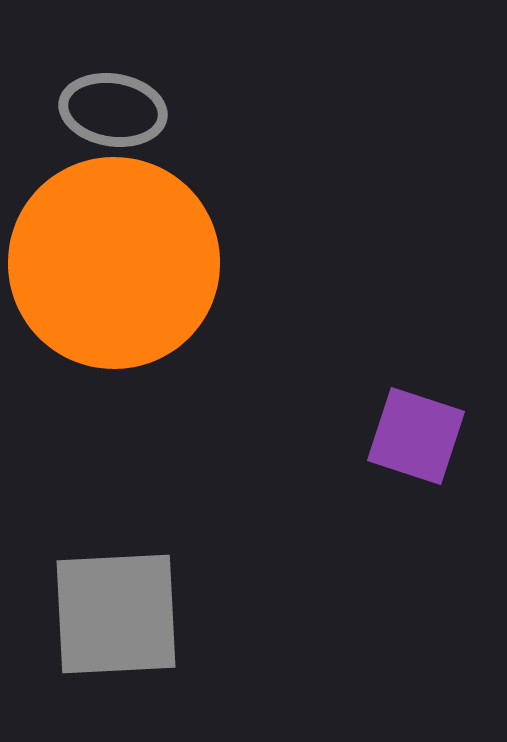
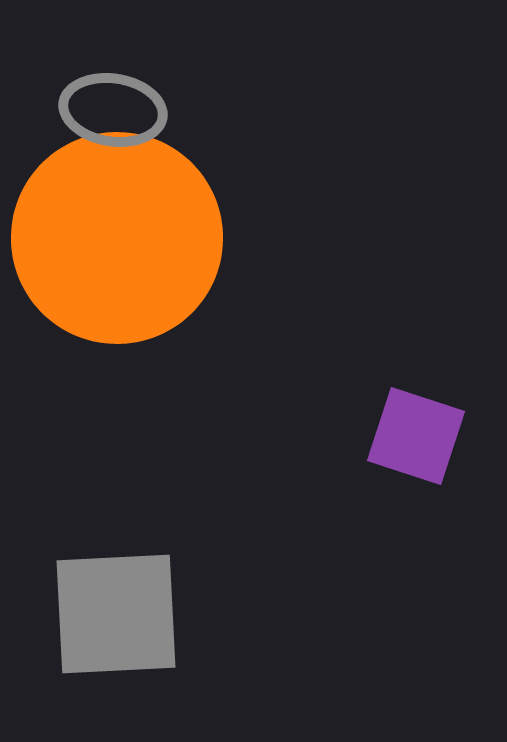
orange circle: moved 3 px right, 25 px up
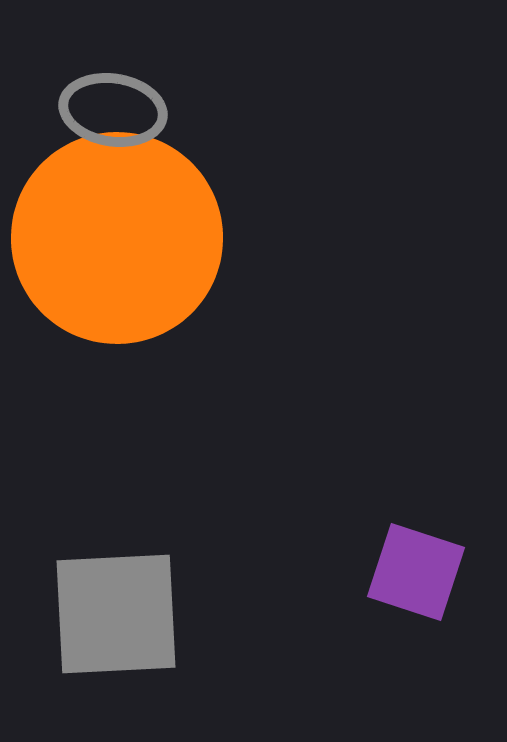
purple square: moved 136 px down
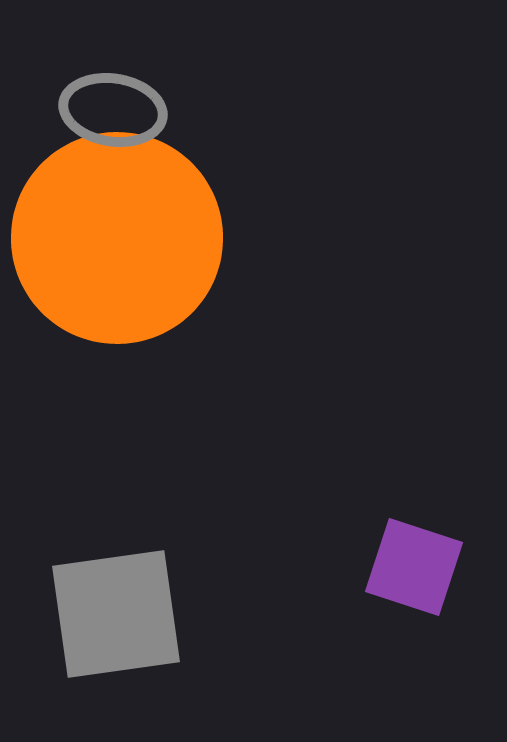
purple square: moved 2 px left, 5 px up
gray square: rotated 5 degrees counterclockwise
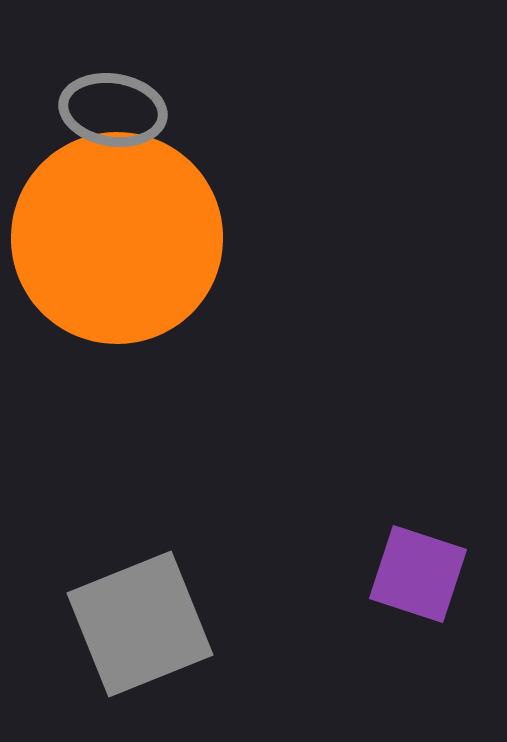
purple square: moved 4 px right, 7 px down
gray square: moved 24 px right, 10 px down; rotated 14 degrees counterclockwise
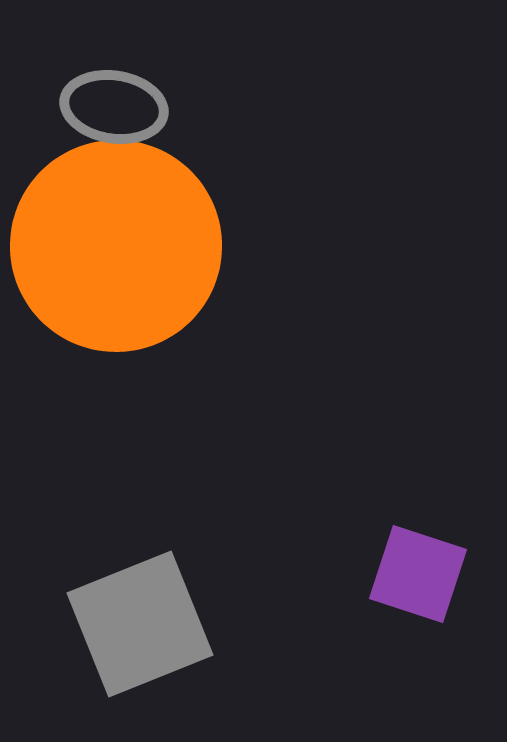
gray ellipse: moved 1 px right, 3 px up
orange circle: moved 1 px left, 8 px down
